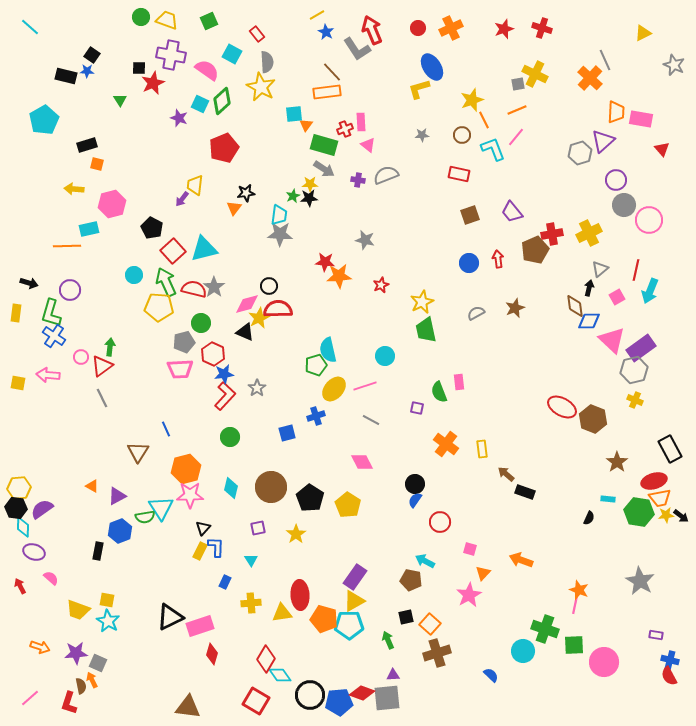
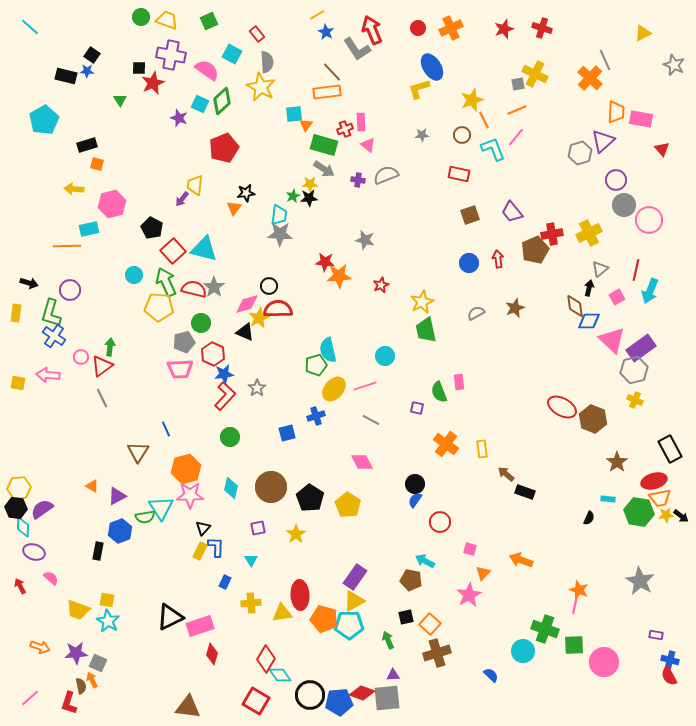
cyan triangle at (204, 249): rotated 28 degrees clockwise
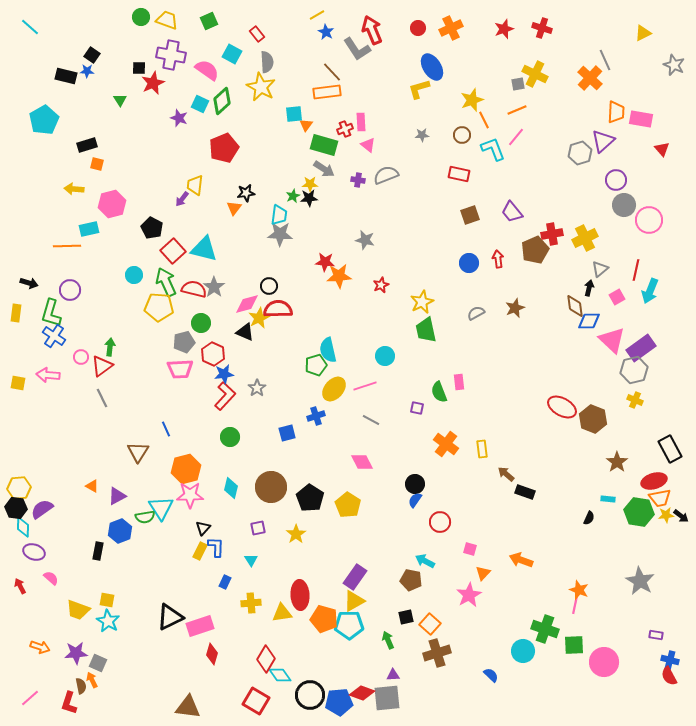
yellow cross at (589, 233): moved 4 px left, 5 px down
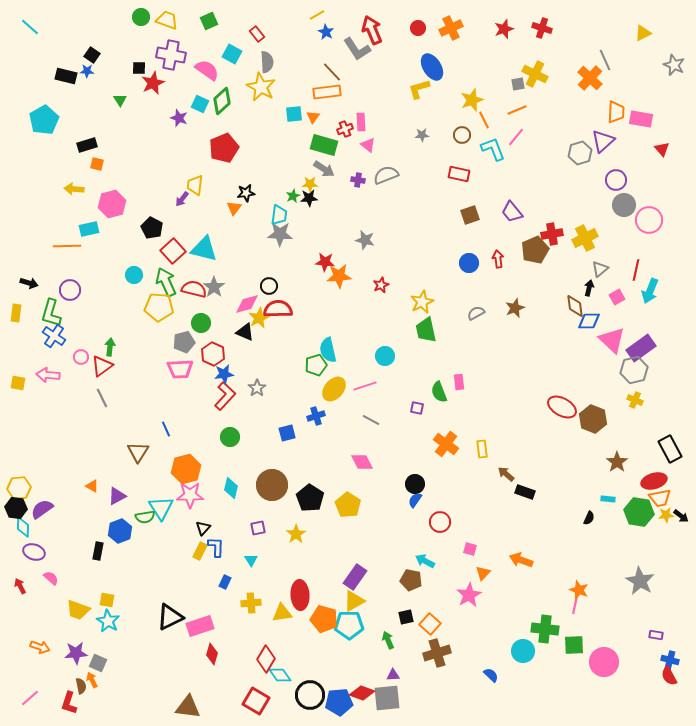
orange triangle at (306, 125): moved 7 px right, 8 px up
brown circle at (271, 487): moved 1 px right, 2 px up
green cross at (545, 629): rotated 12 degrees counterclockwise
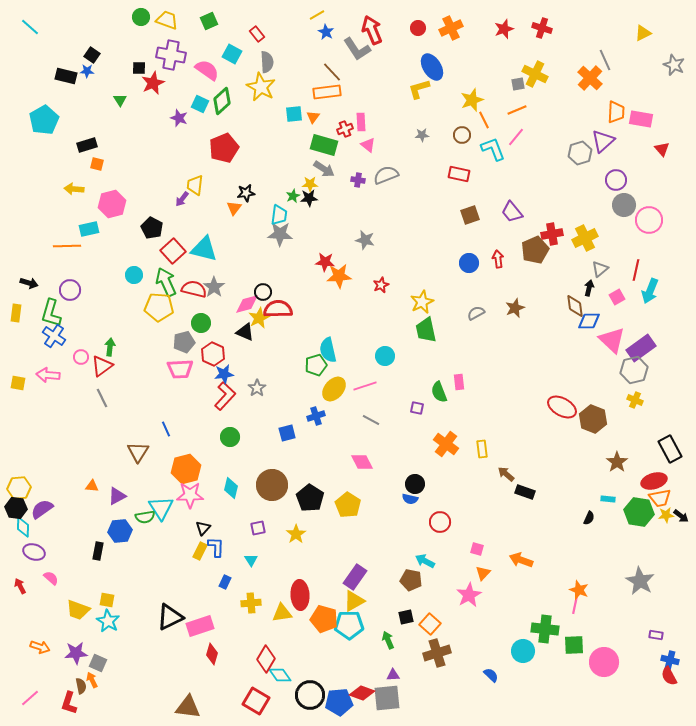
black circle at (269, 286): moved 6 px left, 6 px down
orange triangle at (92, 486): rotated 24 degrees counterclockwise
blue semicircle at (415, 500): moved 5 px left, 1 px up; rotated 112 degrees counterclockwise
blue hexagon at (120, 531): rotated 15 degrees clockwise
pink square at (470, 549): moved 7 px right
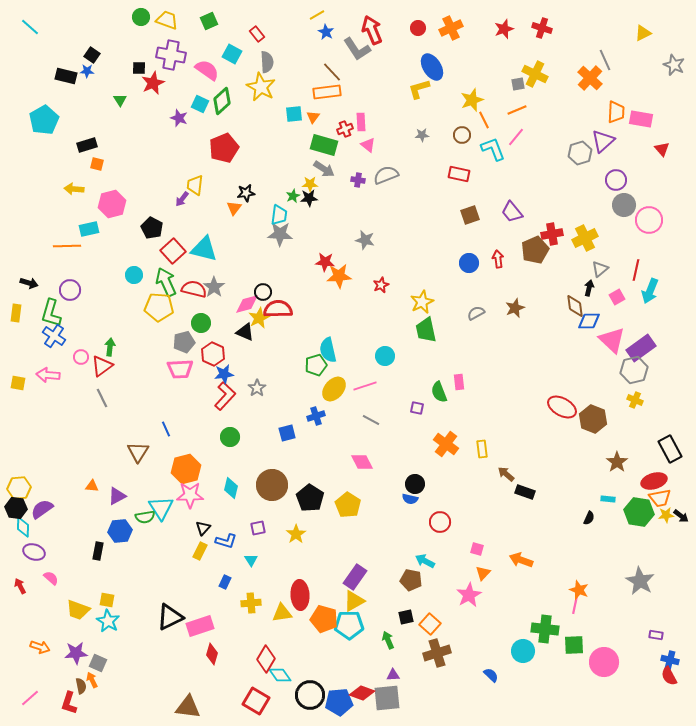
blue L-shape at (216, 547): moved 10 px right, 6 px up; rotated 105 degrees clockwise
